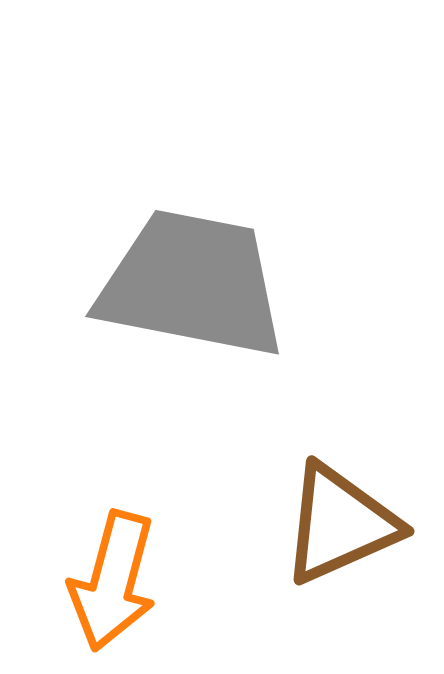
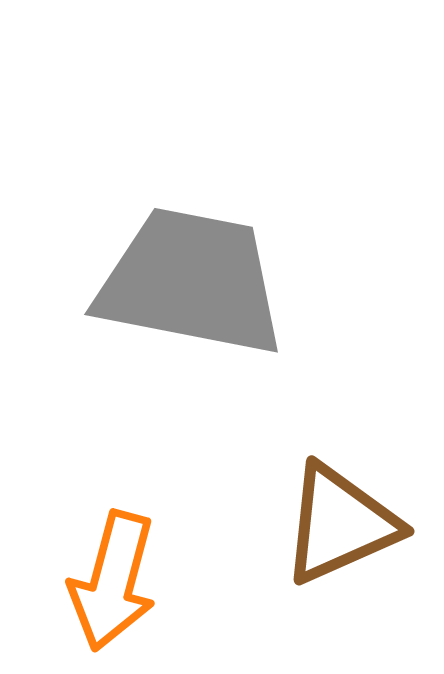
gray trapezoid: moved 1 px left, 2 px up
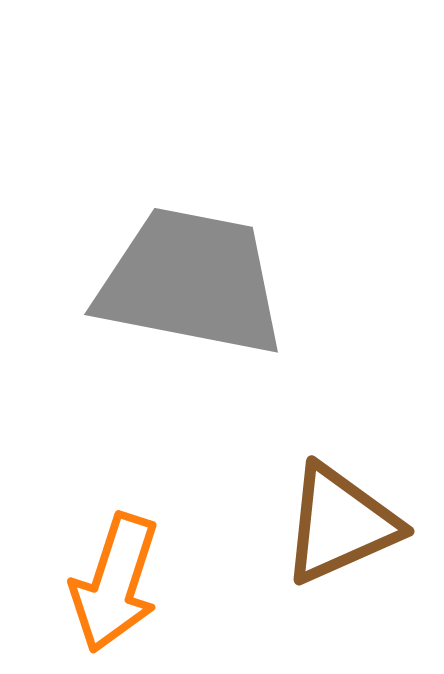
orange arrow: moved 2 px right, 2 px down; rotated 3 degrees clockwise
